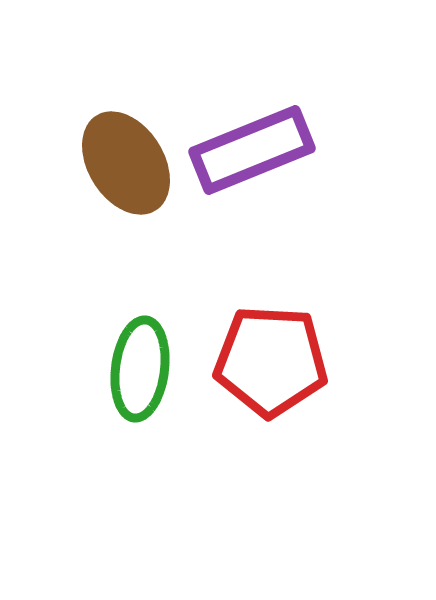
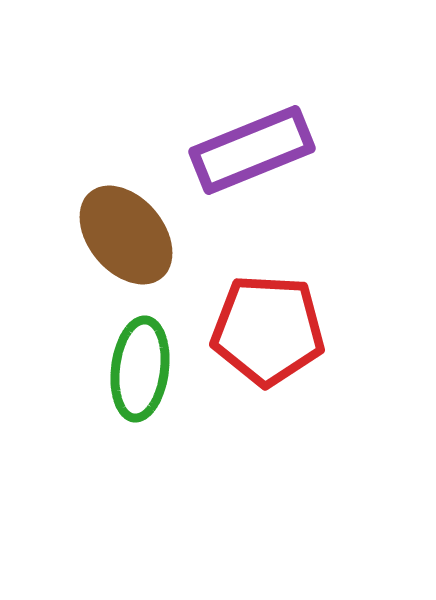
brown ellipse: moved 72 px down; rotated 8 degrees counterclockwise
red pentagon: moved 3 px left, 31 px up
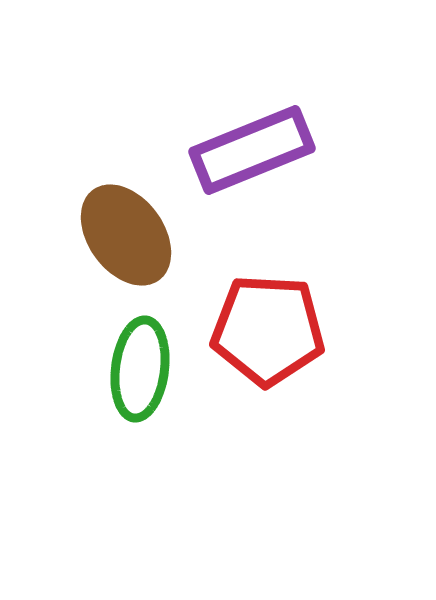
brown ellipse: rotated 4 degrees clockwise
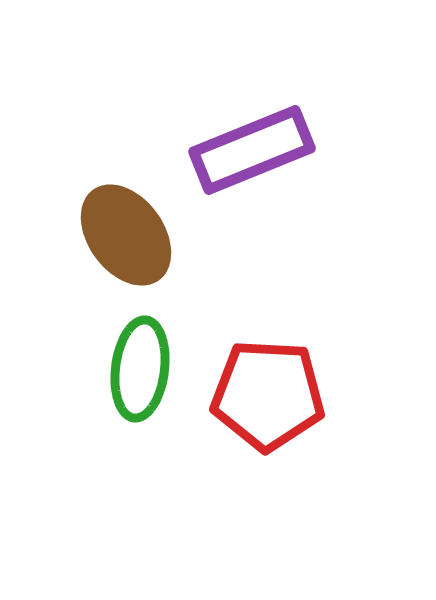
red pentagon: moved 65 px down
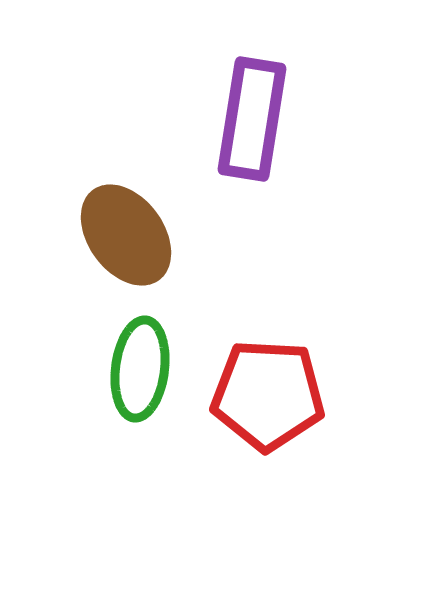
purple rectangle: moved 31 px up; rotated 59 degrees counterclockwise
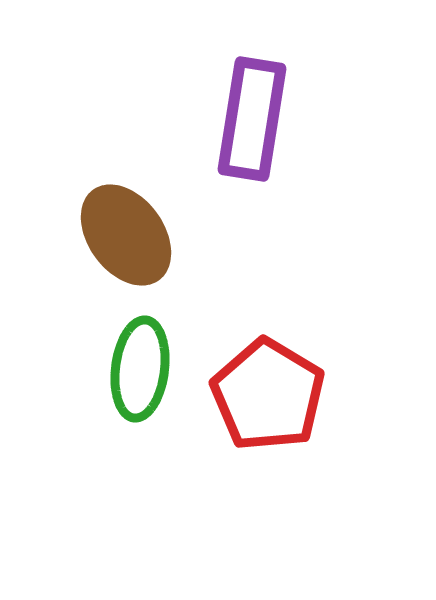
red pentagon: rotated 28 degrees clockwise
